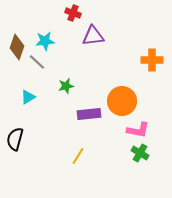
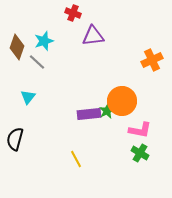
cyan star: moved 1 px left; rotated 12 degrees counterclockwise
orange cross: rotated 25 degrees counterclockwise
green star: moved 41 px right, 25 px down; rotated 14 degrees counterclockwise
cyan triangle: rotated 21 degrees counterclockwise
pink L-shape: moved 2 px right
yellow line: moved 2 px left, 3 px down; rotated 60 degrees counterclockwise
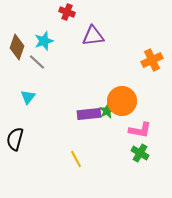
red cross: moved 6 px left, 1 px up
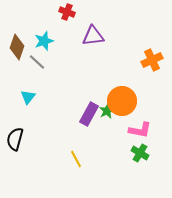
purple rectangle: rotated 55 degrees counterclockwise
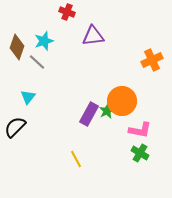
black semicircle: moved 12 px up; rotated 30 degrees clockwise
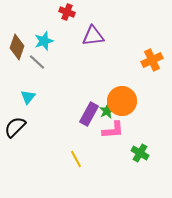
pink L-shape: moved 27 px left; rotated 15 degrees counterclockwise
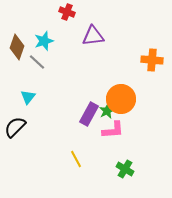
orange cross: rotated 30 degrees clockwise
orange circle: moved 1 px left, 2 px up
green cross: moved 15 px left, 16 px down
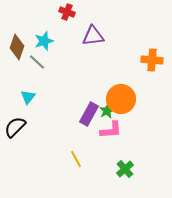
pink L-shape: moved 2 px left
green cross: rotated 18 degrees clockwise
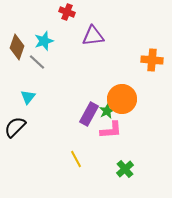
orange circle: moved 1 px right
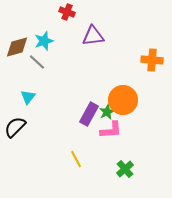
brown diamond: rotated 55 degrees clockwise
orange circle: moved 1 px right, 1 px down
green star: moved 1 px down
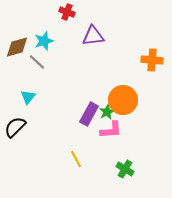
green cross: rotated 18 degrees counterclockwise
